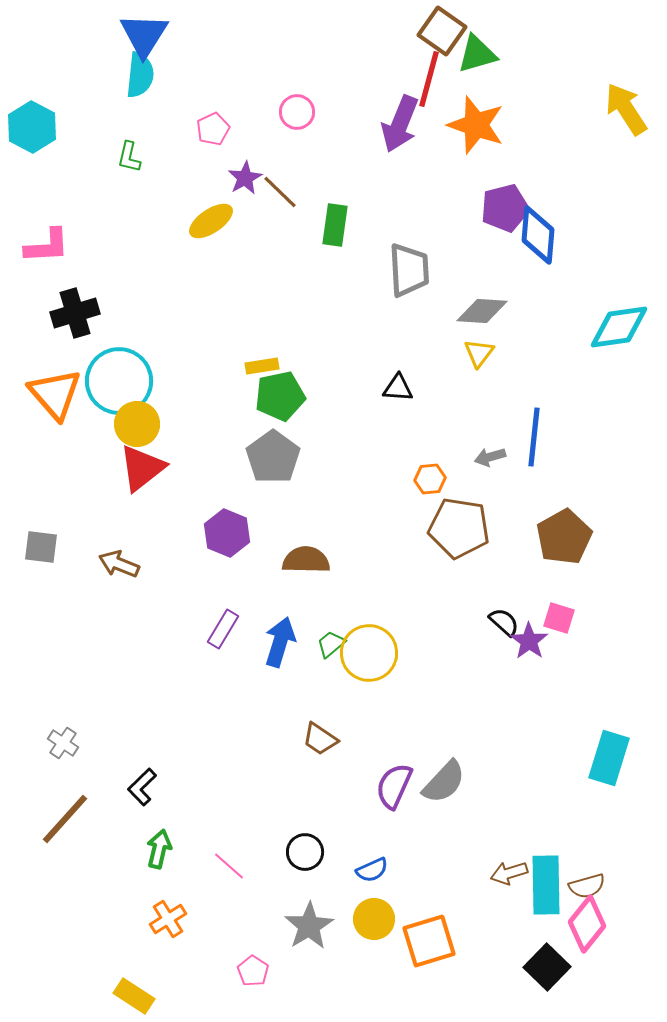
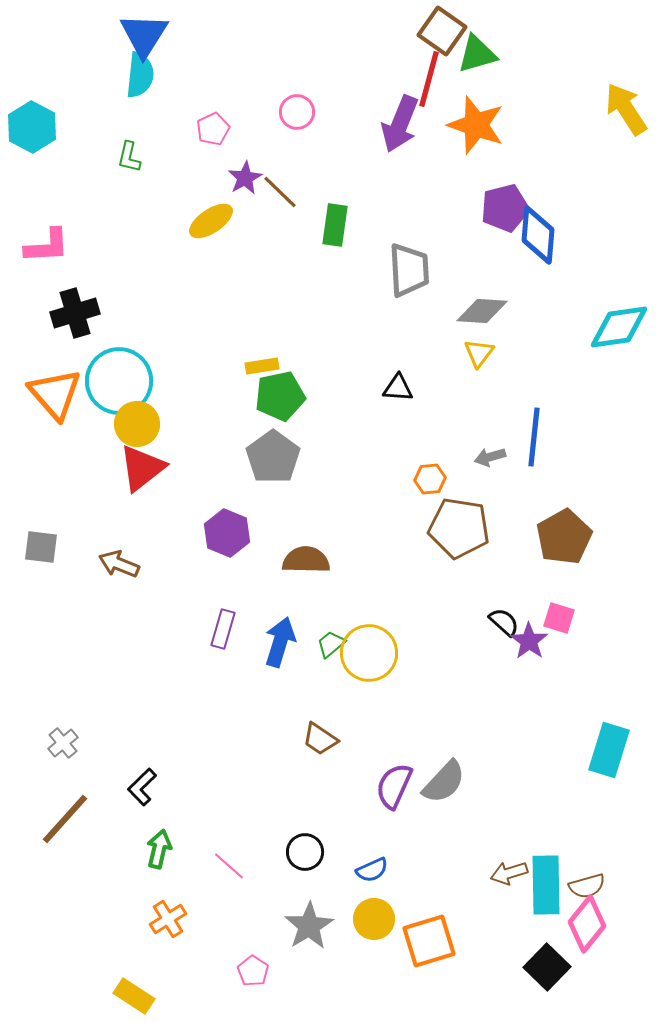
purple rectangle at (223, 629): rotated 15 degrees counterclockwise
gray cross at (63, 743): rotated 16 degrees clockwise
cyan rectangle at (609, 758): moved 8 px up
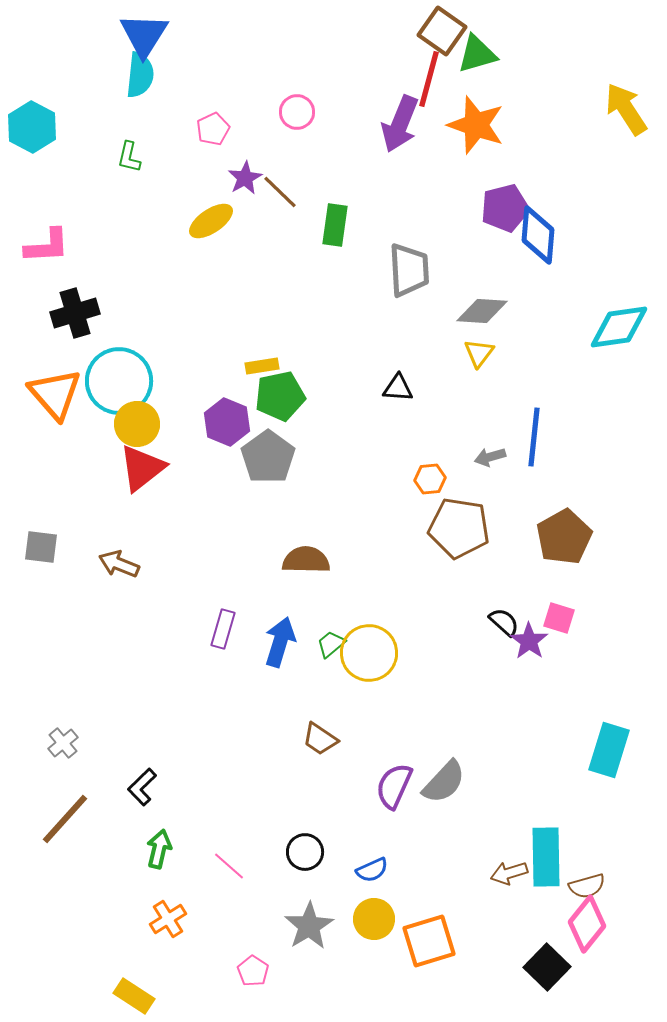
gray pentagon at (273, 457): moved 5 px left
purple hexagon at (227, 533): moved 111 px up
cyan rectangle at (546, 885): moved 28 px up
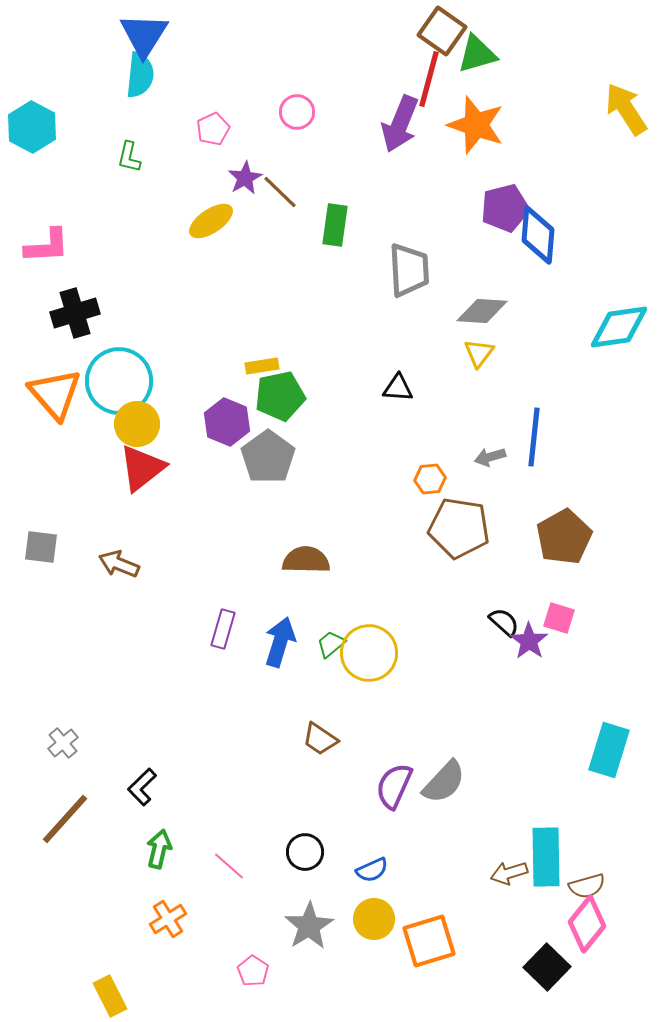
yellow rectangle at (134, 996): moved 24 px left; rotated 30 degrees clockwise
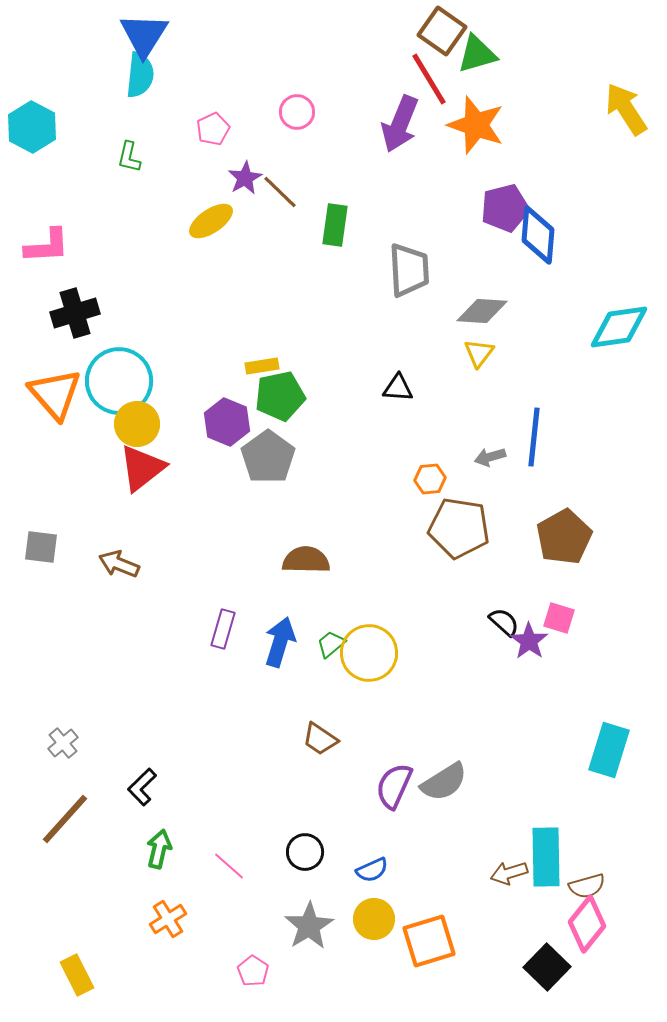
red line at (429, 79): rotated 46 degrees counterclockwise
gray semicircle at (444, 782): rotated 15 degrees clockwise
yellow rectangle at (110, 996): moved 33 px left, 21 px up
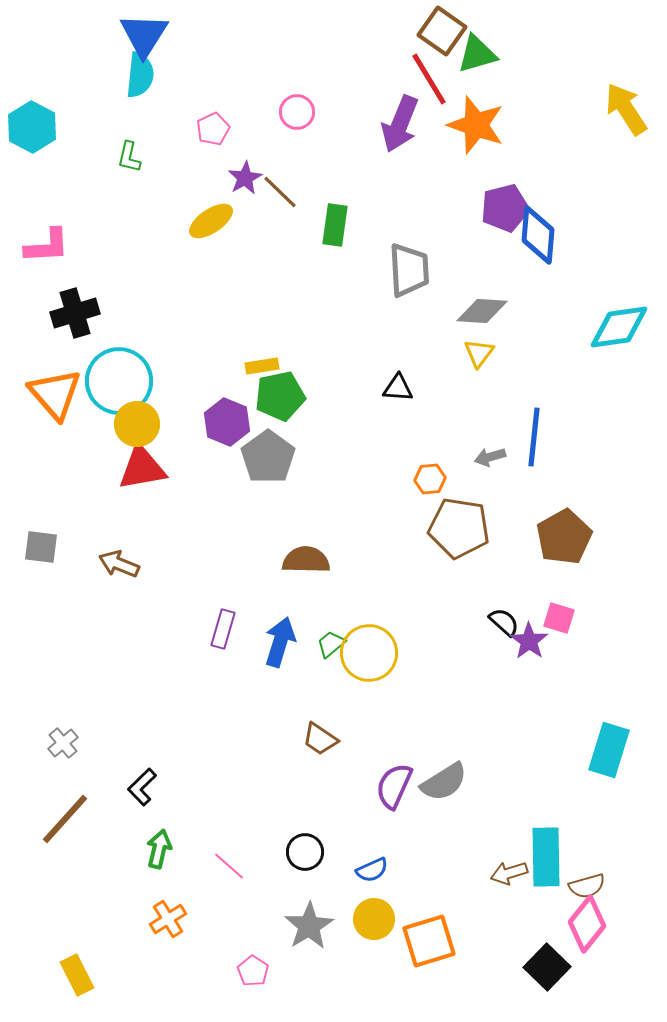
red triangle at (142, 468): rotated 28 degrees clockwise
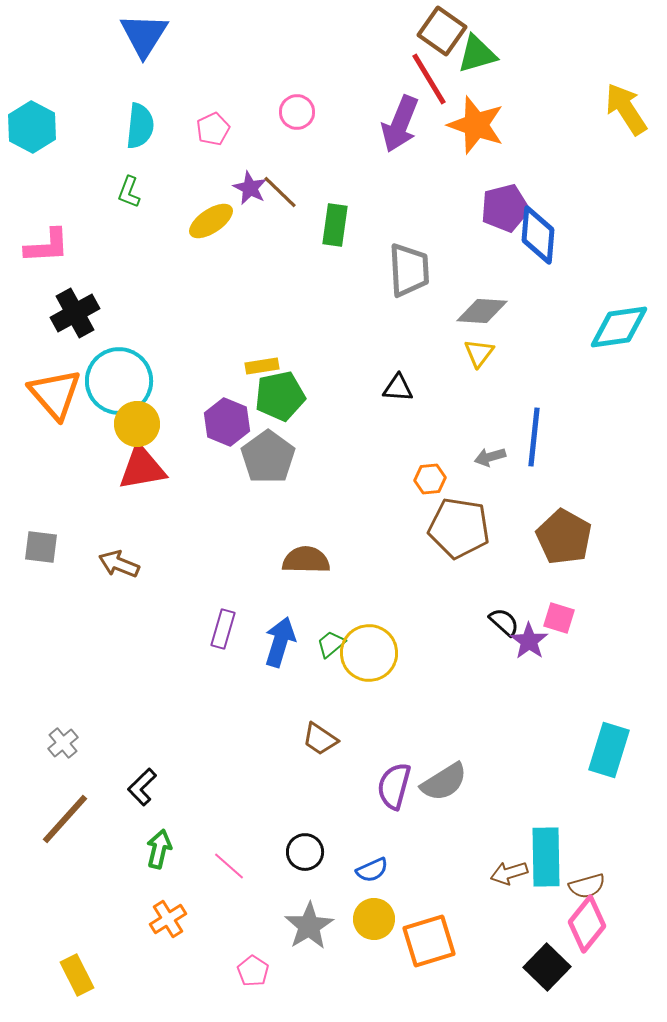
cyan semicircle at (140, 75): moved 51 px down
green L-shape at (129, 157): moved 35 px down; rotated 8 degrees clockwise
purple star at (245, 178): moved 5 px right, 10 px down; rotated 16 degrees counterclockwise
black cross at (75, 313): rotated 12 degrees counterclockwise
brown pentagon at (564, 537): rotated 14 degrees counterclockwise
purple semicircle at (394, 786): rotated 9 degrees counterclockwise
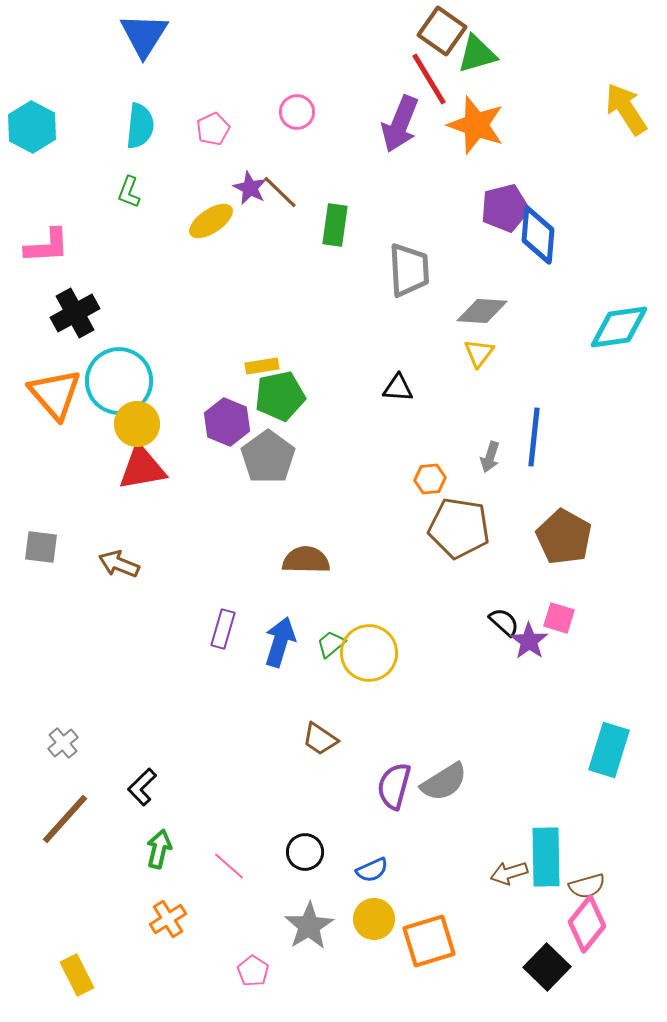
gray arrow at (490, 457): rotated 56 degrees counterclockwise
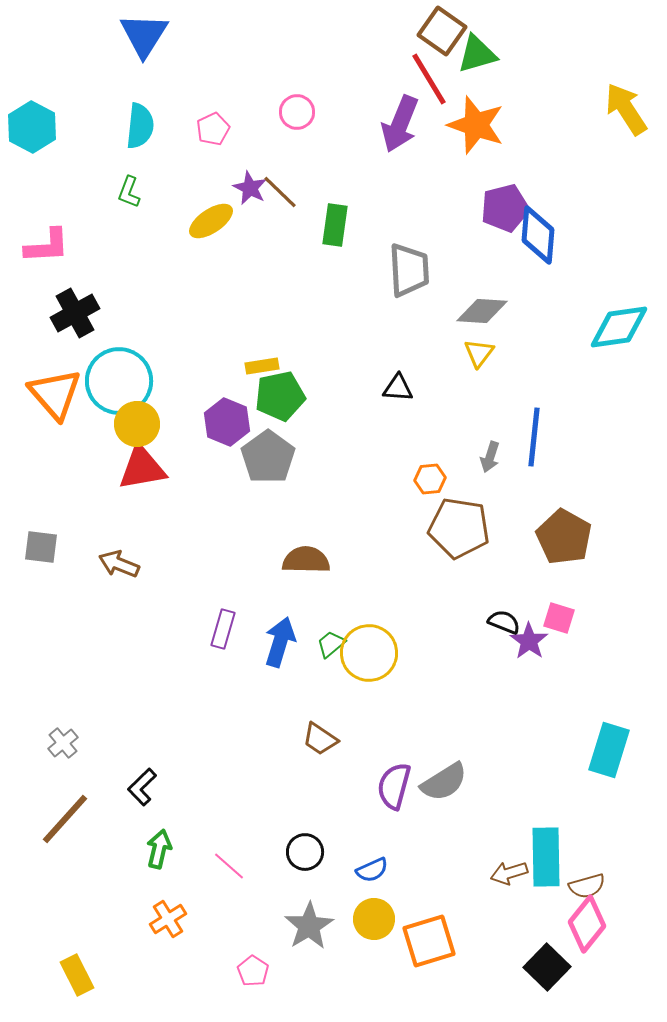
black semicircle at (504, 622): rotated 20 degrees counterclockwise
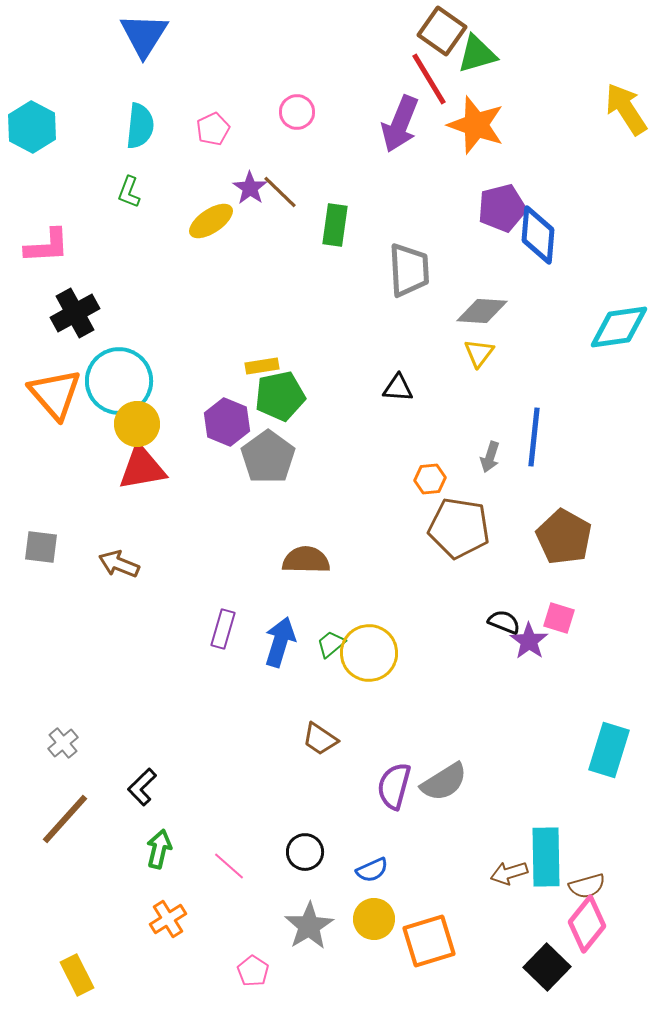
purple star at (250, 188): rotated 8 degrees clockwise
purple pentagon at (505, 208): moved 3 px left
